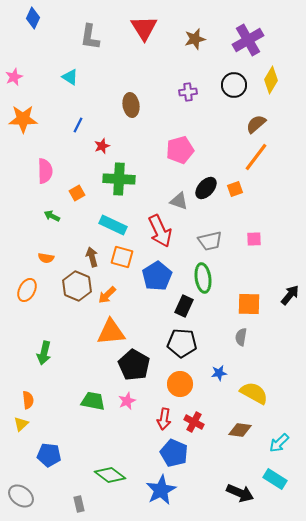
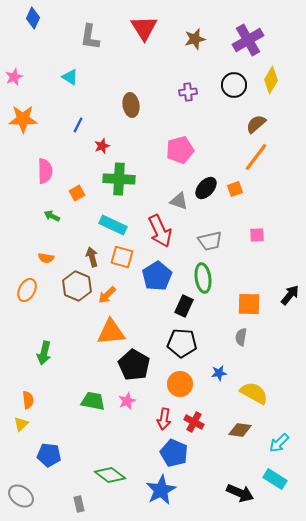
pink square at (254, 239): moved 3 px right, 4 px up
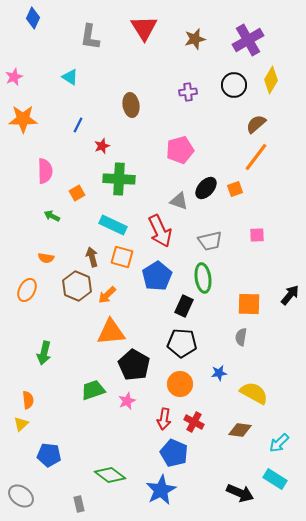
green trapezoid at (93, 401): moved 11 px up; rotated 30 degrees counterclockwise
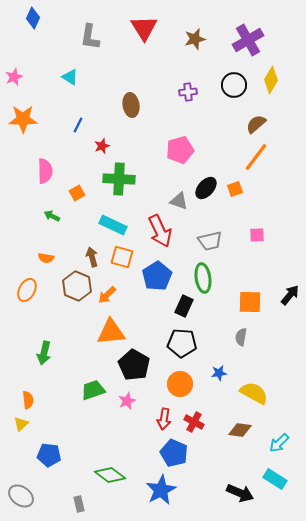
orange square at (249, 304): moved 1 px right, 2 px up
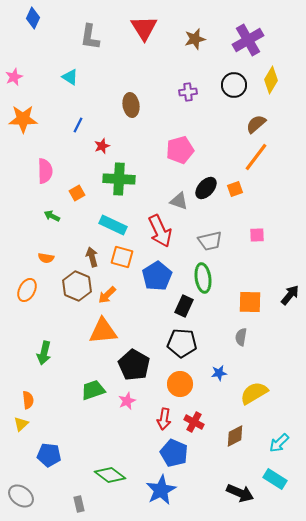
orange triangle at (111, 332): moved 8 px left, 1 px up
yellow semicircle at (254, 393): rotated 60 degrees counterclockwise
brown diamond at (240, 430): moved 5 px left, 6 px down; rotated 35 degrees counterclockwise
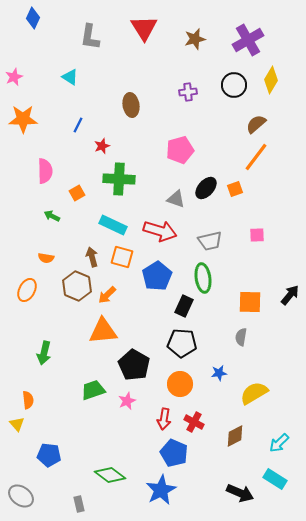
gray triangle at (179, 201): moved 3 px left, 2 px up
red arrow at (160, 231): rotated 48 degrees counterclockwise
yellow triangle at (21, 424): moved 4 px left; rotated 28 degrees counterclockwise
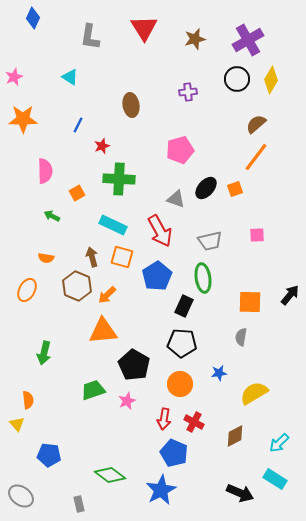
black circle at (234, 85): moved 3 px right, 6 px up
red arrow at (160, 231): rotated 44 degrees clockwise
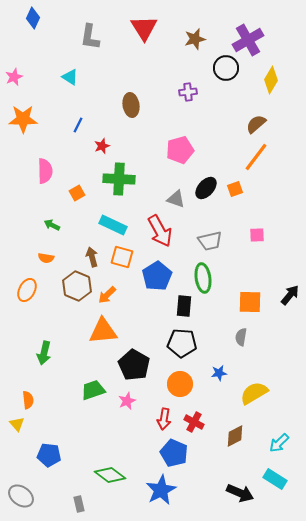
black circle at (237, 79): moved 11 px left, 11 px up
green arrow at (52, 216): moved 9 px down
black rectangle at (184, 306): rotated 20 degrees counterclockwise
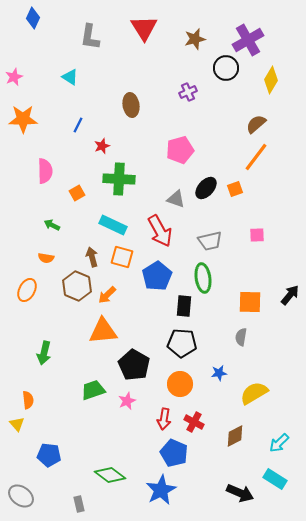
purple cross at (188, 92): rotated 18 degrees counterclockwise
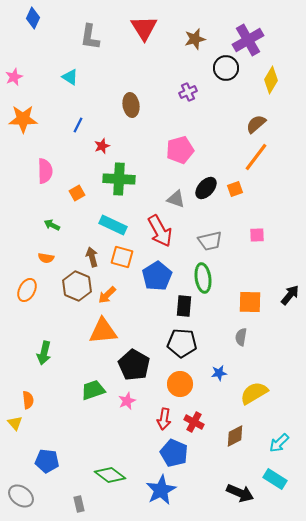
yellow triangle at (17, 424): moved 2 px left, 1 px up
blue pentagon at (49, 455): moved 2 px left, 6 px down
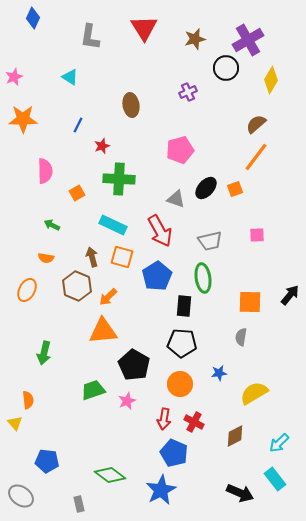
orange arrow at (107, 295): moved 1 px right, 2 px down
cyan rectangle at (275, 479): rotated 20 degrees clockwise
